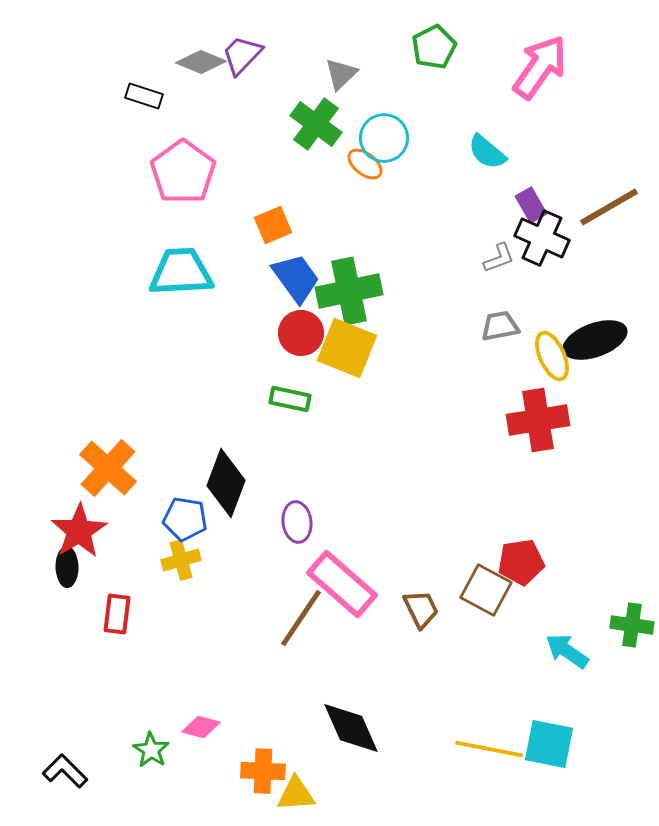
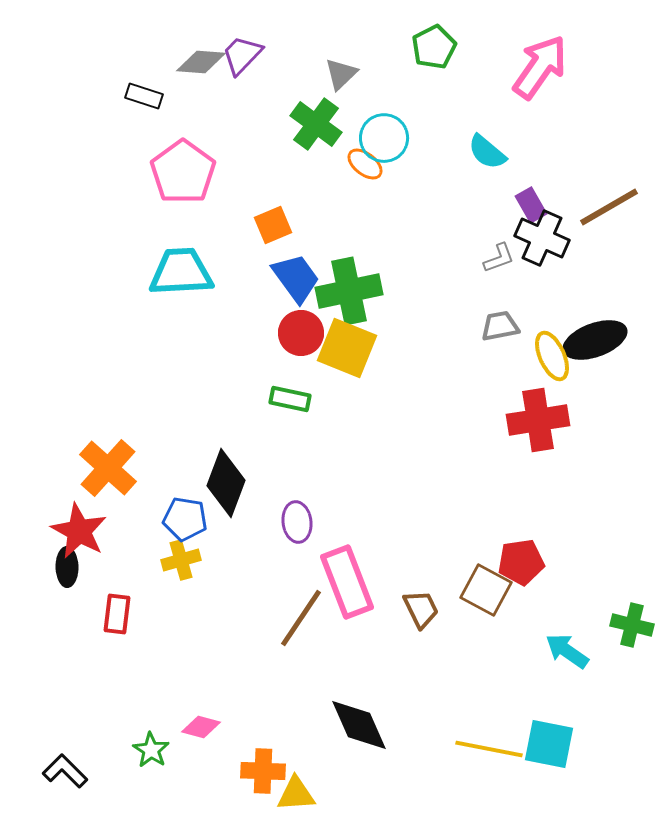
gray diamond at (201, 62): rotated 18 degrees counterclockwise
red star at (79, 531): rotated 12 degrees counterclockwise
pink rectangle at (342, 584): moved 5 px right, 2 px up; rotated 28 degrees clockwise
green cross at (632, 625): rotated 6 degrees clockwise
black diamond at (351, 728): moved 8 px right, 3 px up
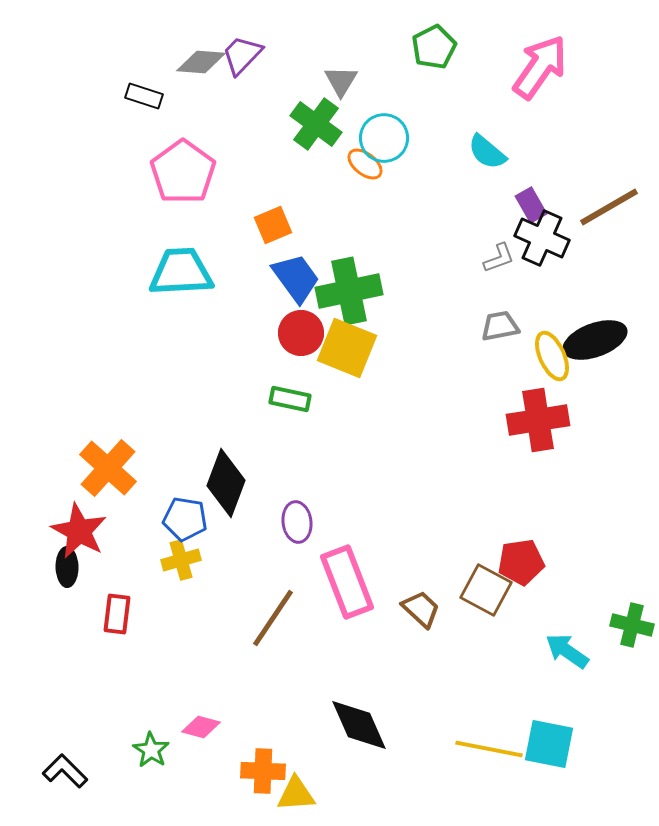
gray triangle at (341, 74): moved 7 px down; rotated 15 degrees counterclockwise
brown trapezoid at (421, 609): rotated 21 degrees counterclockwise
brown line at (301, 618): moved 28 px left
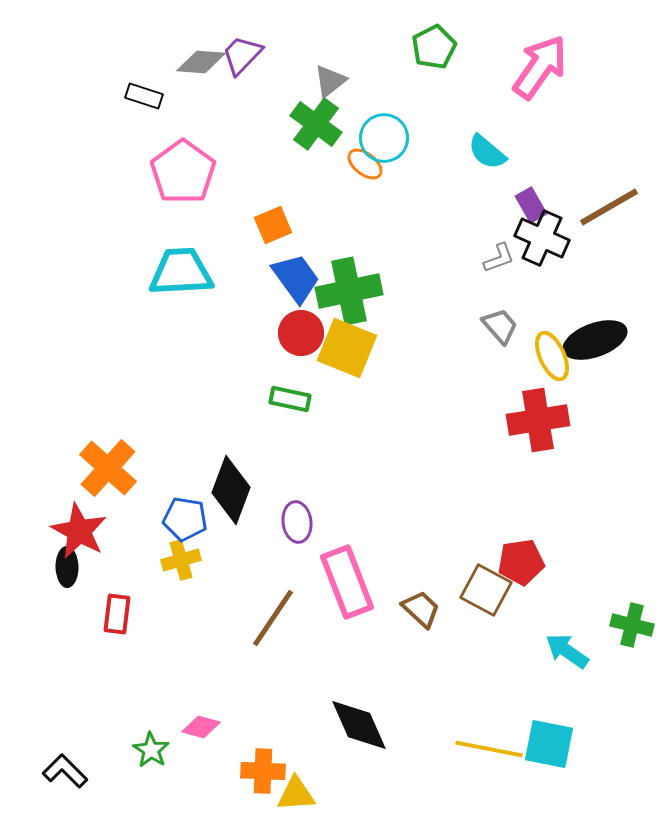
gray triangle at (341, 81): moved 11 px left; rotated 21 degrees clockwise
gray trapezoid at (500, 326): rotated 60 degrees clockwise
black diamond at (226, 483): moved 5 px right, 7 px down
